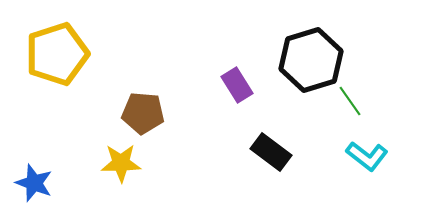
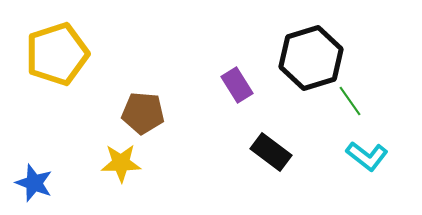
black hexagon: moved 2 px up
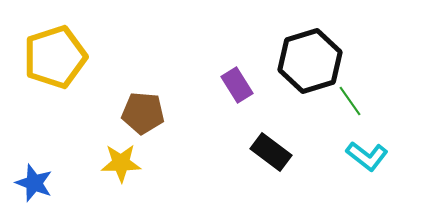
yellow pentagon: moved 2 px left, 3 px down
black hexagon: moved 1 px left, 3 px down
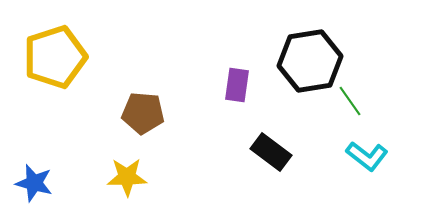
black hexagon: rotated 8 degrees clockwise
purple rectangle: rotated 40 degrees clockwise
yellow star: moved 6 px right, 14 px down
blue star: rotated 6 degrees counterclockwise
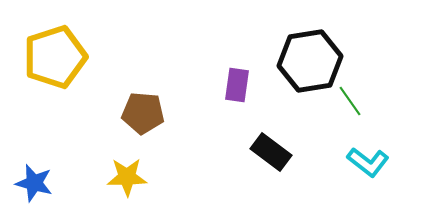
cyan L-shape: moved 1 px right, 6 px down
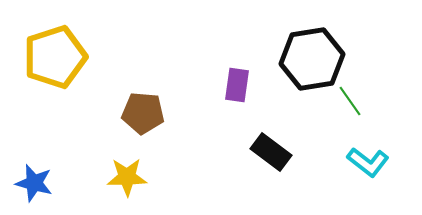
black hexagon: moved 2 px right, 2 px up
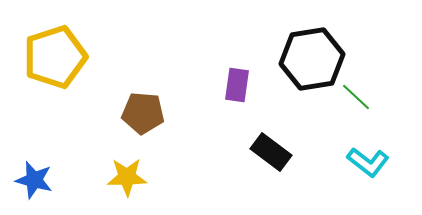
green line: moved 6 px right, 4 px up; rotated 12 degrees counterclockwise
blue star: moved 3 px up
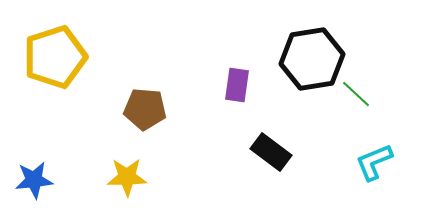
green line: moved 3 px up
brown pentagon: moved 2 px right, 4 px up
cyan L-shape: moved 6 px right; rotated 120 degrees clockwise
blue star: rotated 21 degrees counterclockwise
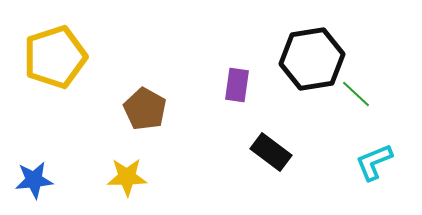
brown pentagon: rotated 24 degrees clockwise
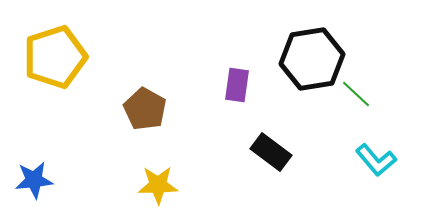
cyan L-shape: moved 2 px right, 2 px up; rotated 108 degrees counterclockwise
yellow star: moved 31 px right, 8 px down
